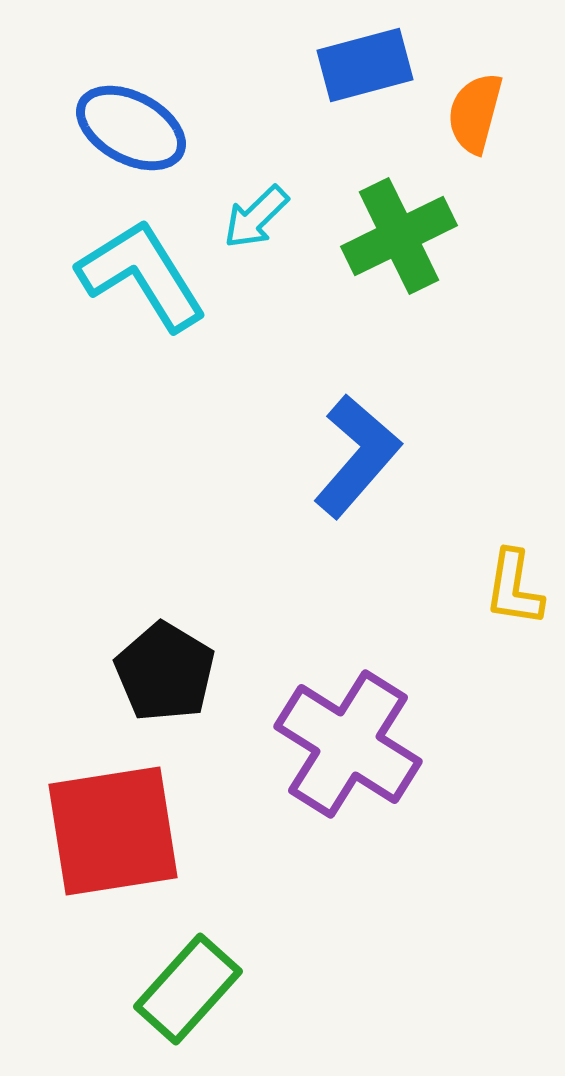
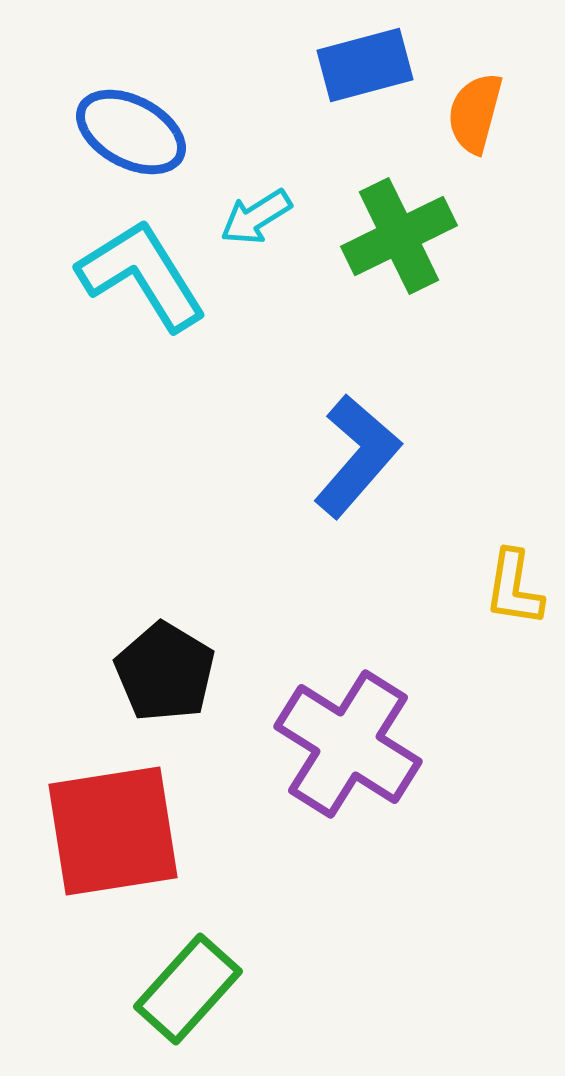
blue ellipse: moved 4 px down
cyan arrow: rotated 12 degrees clockwise
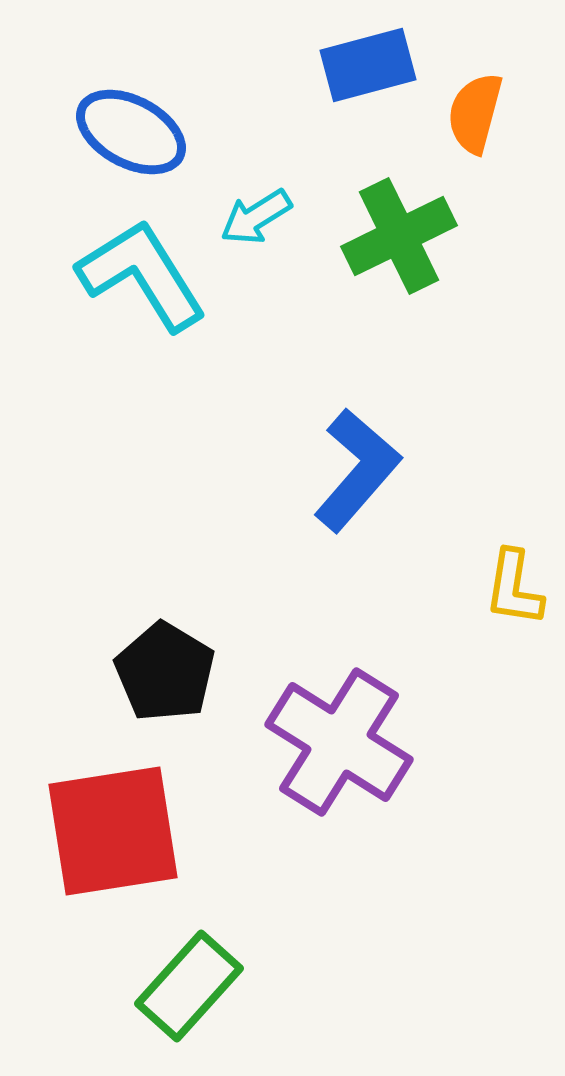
blue rectangle: moved 3 px right
blue L-shape: moved 14 px down
purple cross: moved 9 px left, 2 px up
green rectangle: moved 1 px right, 3 px up
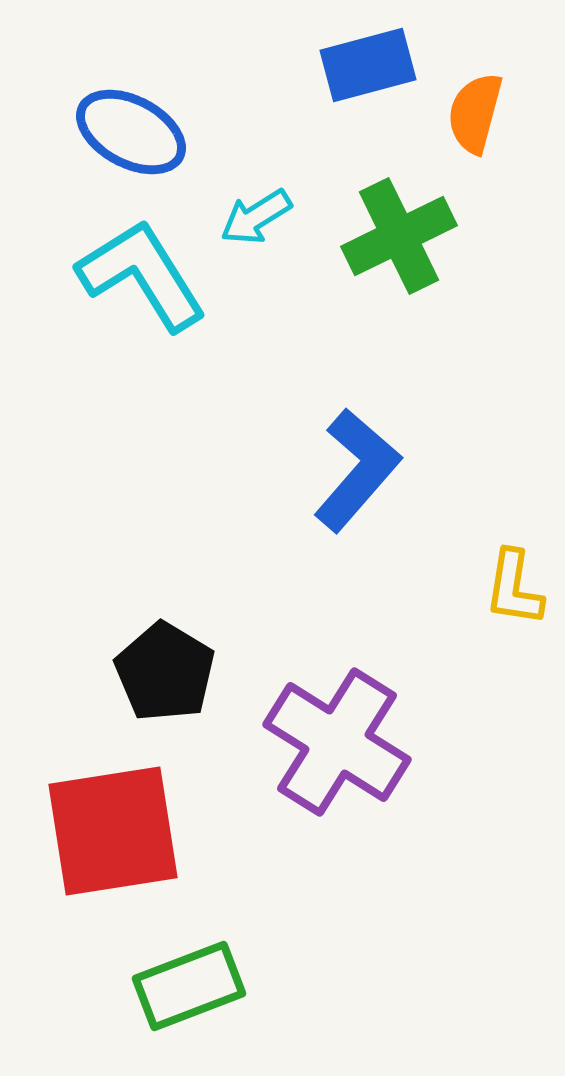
purple cross: moved 2 px left
green rectangle: rotated 27 degrees clockwise
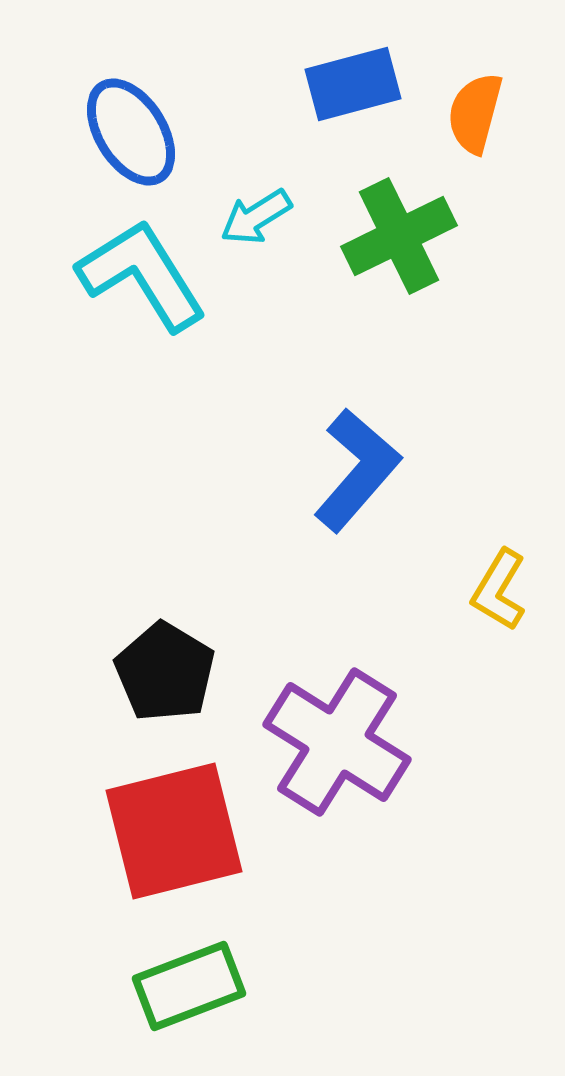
blue rectangle: moved 15 px left, 19 px down
blue ellipse: rotated 30 degrees clockwise
yellow L-shape: moved 15 px left, 2 px down; rotated 22 degrees clockwise
red square: moved 61 px right; rotated 5 degrees counterclockwise
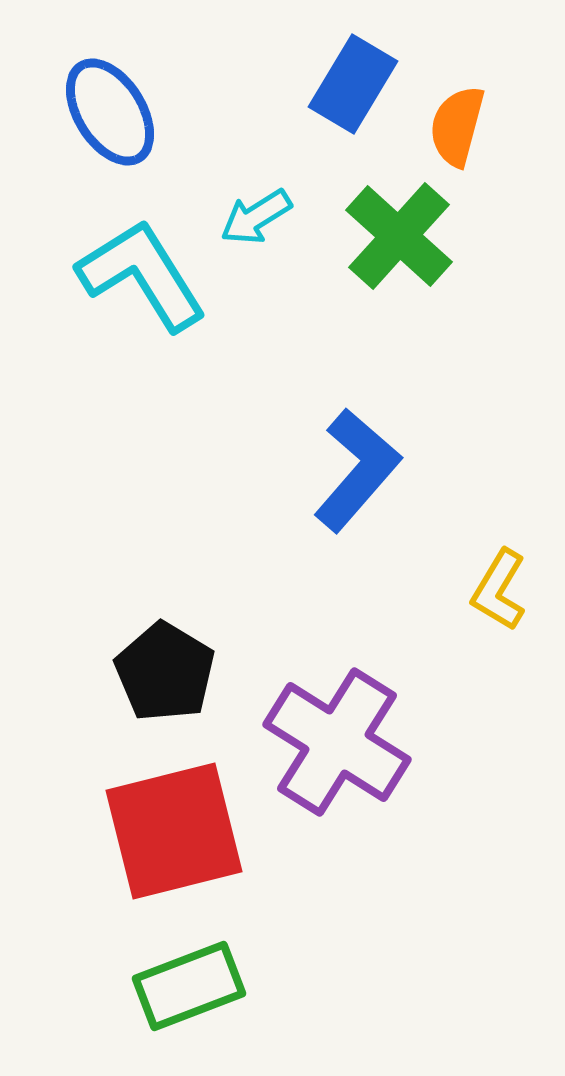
blue rectangle: rotated 44 degrees counterclockwise
orange semicircle: moved 18 px left, 13 px down
blue ellipse: moved 21 px left, 20 px up
green cross: rotated 22 degrees counterclockwise
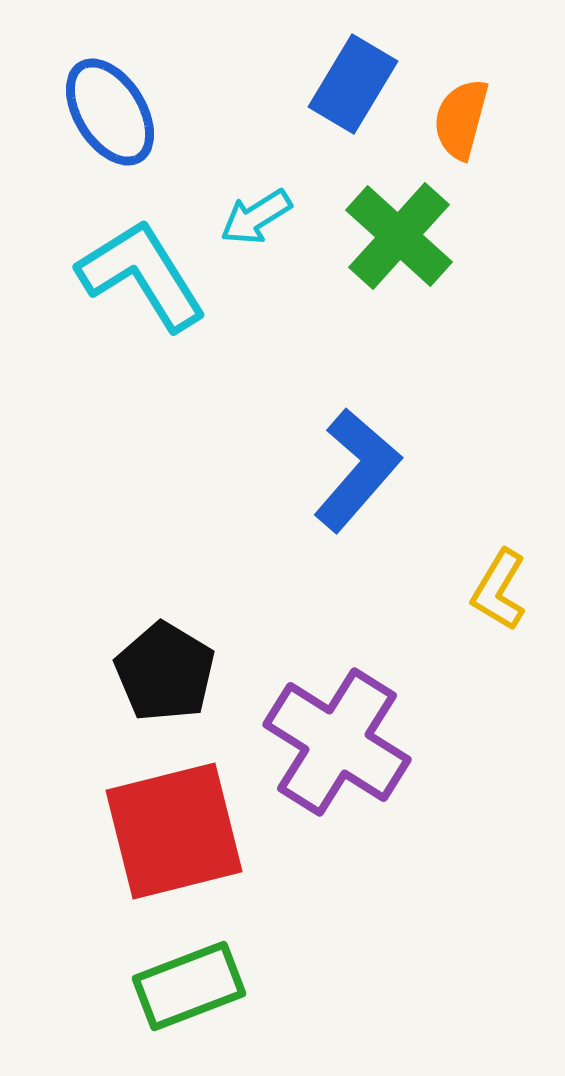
orange semicircle: moved 4 px right, 7 px up
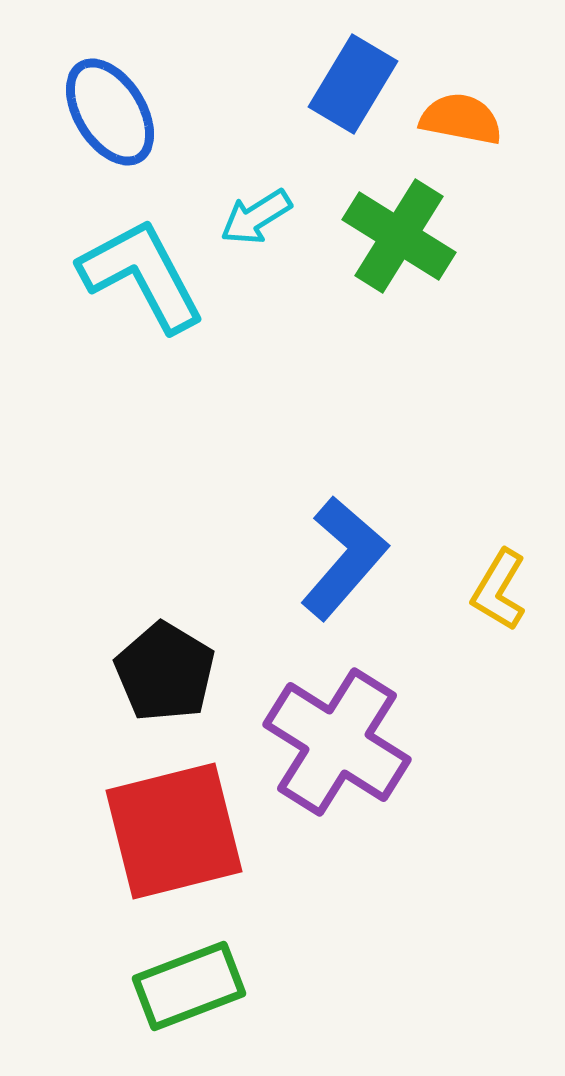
orange semicircle: rotated 86 degrees clockwise
green cross: rotated 10 degrees counterclockwise
cyan L-shape: rotated 4 degrees clockwise
blue L-shape: moved 13 px left, 88 px down
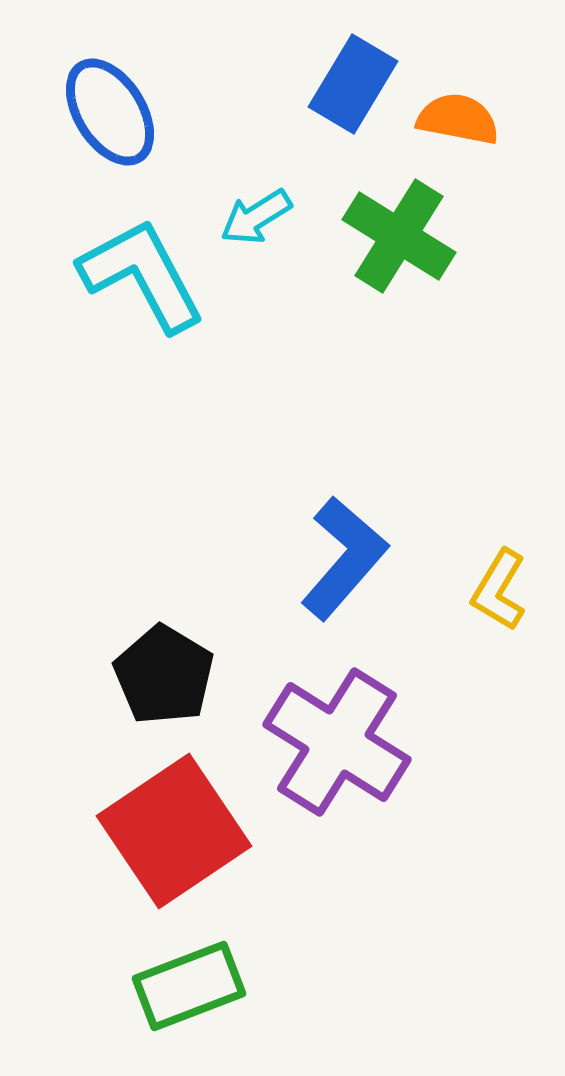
orange semicircle: moved 3 px left
black pentagon: moved 1 px left, 3 px down
red square: rotated 20 degrees counterclockwise
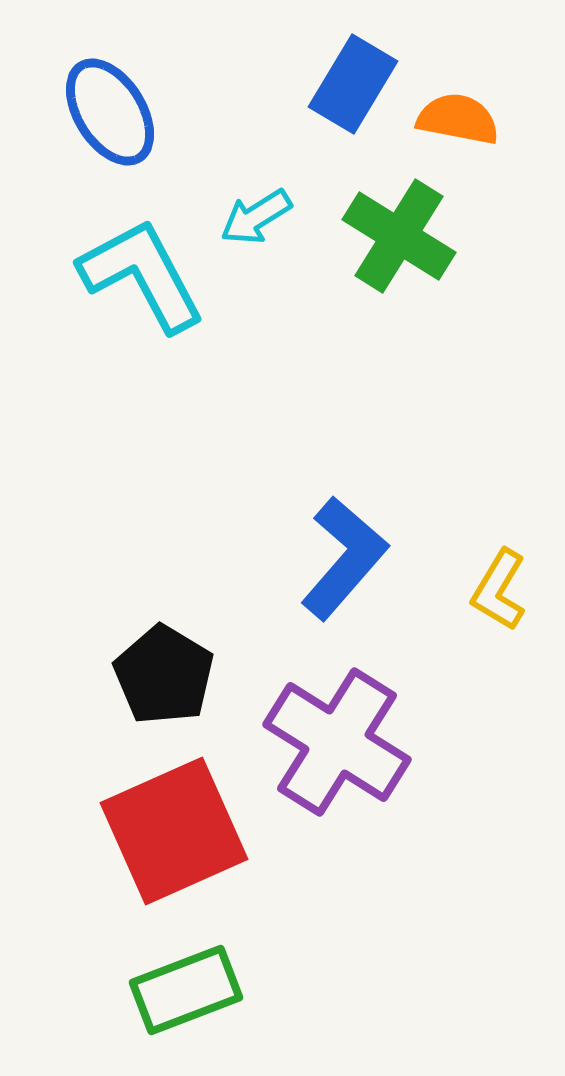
red square: rotated 10 degrees clockwise
green rectangle: moved 3 px left, 4 px down
